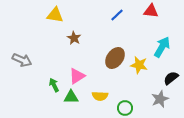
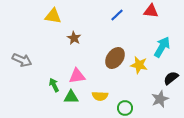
yellow triangle: moved 2 px left, 1 px down
pink triangle: rotated 24 degrees clockwise
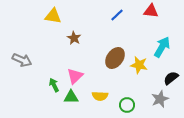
pink triangle: moved 2 px left; rotated 36 degrees counterclockwise
green circle: moved 2 px right, 3 px up
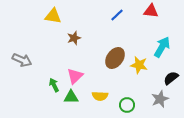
brown star: rotated 24 degrees clockwise
